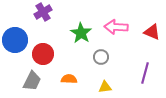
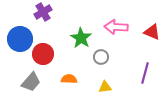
green star: moved 5 px down
blue circle: moved 5 px right, 1 px up
gray trapezoid: moved 1 px left, 1 px down; rotated 15 degrees clockwise
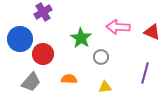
pink arrow: moved 2 px right
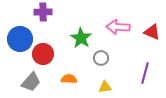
purple cross: rotated 30 degrees clockwise
gray circle: moved 1 px down
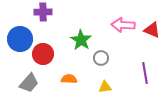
pink arrow: moved 5 px right, 2 px up
red triangle: moved 2 px up
green star: moved 2 px down
purple line: rotated 25 degrees counterclockwise
gray trapezoid: moved 2 px left, 1 px down
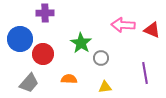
purple cross: moved 2 px right, 1 px down
green star: moved 3 px down
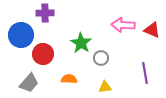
blue circle: moved 1 px right, 4 px up
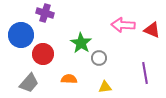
purple cross: rotated 18 degrees clockwise
gray circle: moved 2 px left
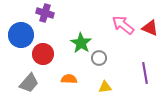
pink arrow: rotated 35 degrees clockwise
red triangle: moved 2 px left, 2 px up
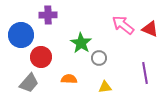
purple cross: moved 3 px right, 2 px down; rotated 18 degrees counterclockwise
red triangle: moved 1 px down
red circle: moved 2 px left, 3 px down
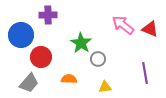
gray circle: moved 1 px left, 1 px down
